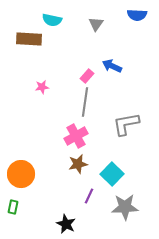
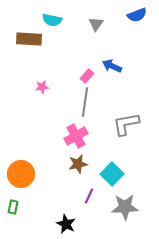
blue semicircle: rotated 24 degrees counterclockwise
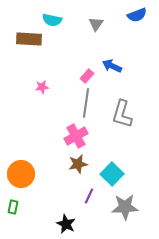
gray line: moved 1 px right, 1 px down
gray L-shape: moved 4 px left, 10 px up; rotated 64 degrees counterclockwise
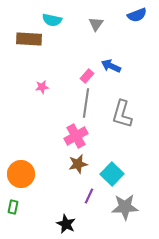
blue arrow: moved 1 px left
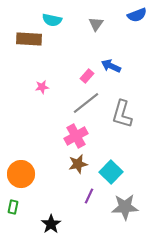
gray line: rotated 44 degrees clockwise
cyan square: moved 1 px left, 2 px up
black star: moved 15 px left; rotated 12 degrees clockwise
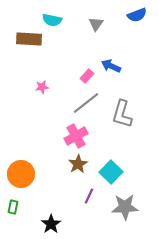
brown star: rotated 18 degrees counterclockwise
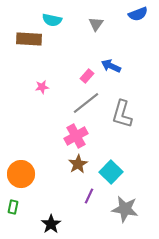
blue semicircle: moved 1 px right, 1 px up
gray star: moved 2 px down; rotated 12 degrees clockwise
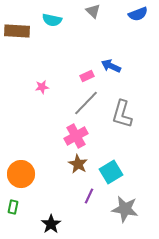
gray triangle: moved 3 px left, 13 px up; rotated 21 degrees counterclockwise
brown rectangle: moved 12 px left, 8 px up
pink rectangle: rotated 24 degrees clockwise
gray line: rotated 8 degrees counterclockwise
brown star: rotated 12 degrees counterclockwise
cyan square: rotated 15 degrees clockwise
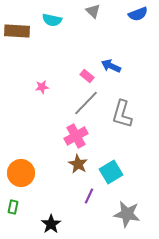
pink rectangle: rotated 64 degrees clockwise
orange circle: moved 1 px up
gray star: moved 2 px right, 5 px down
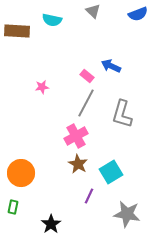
gray line: rotated 16 degrees counterclockwise
